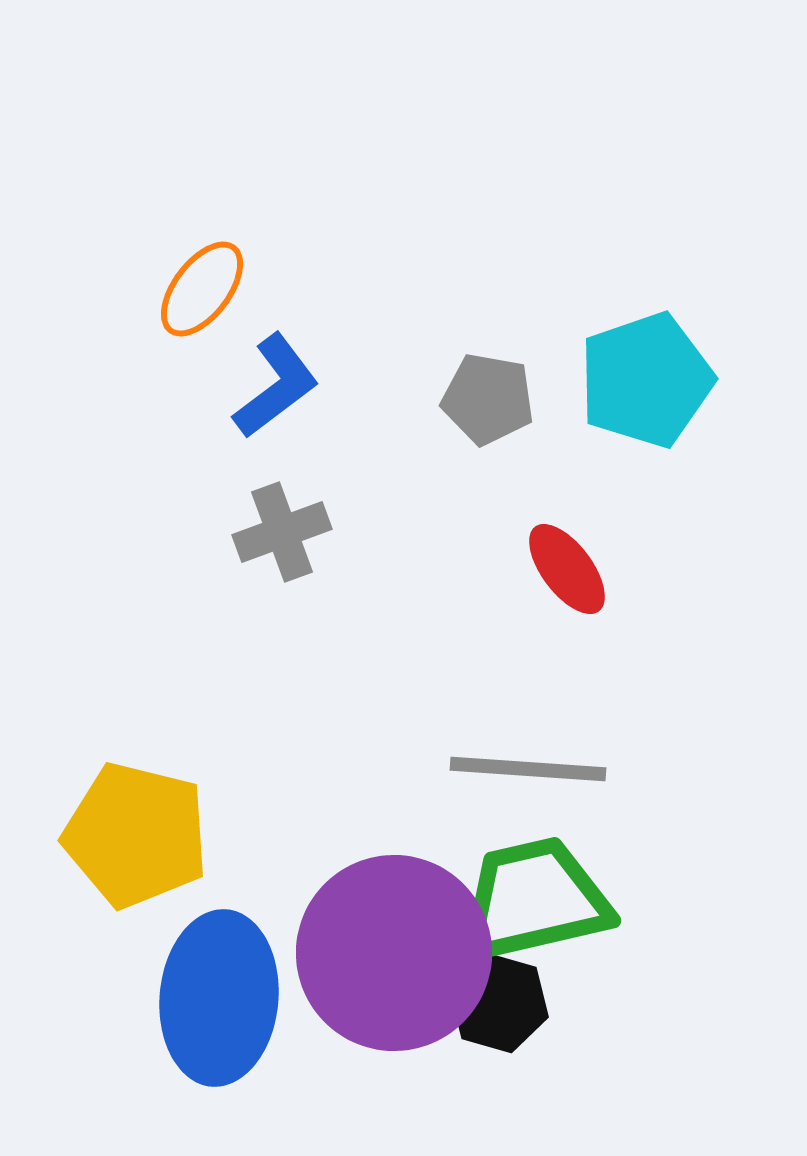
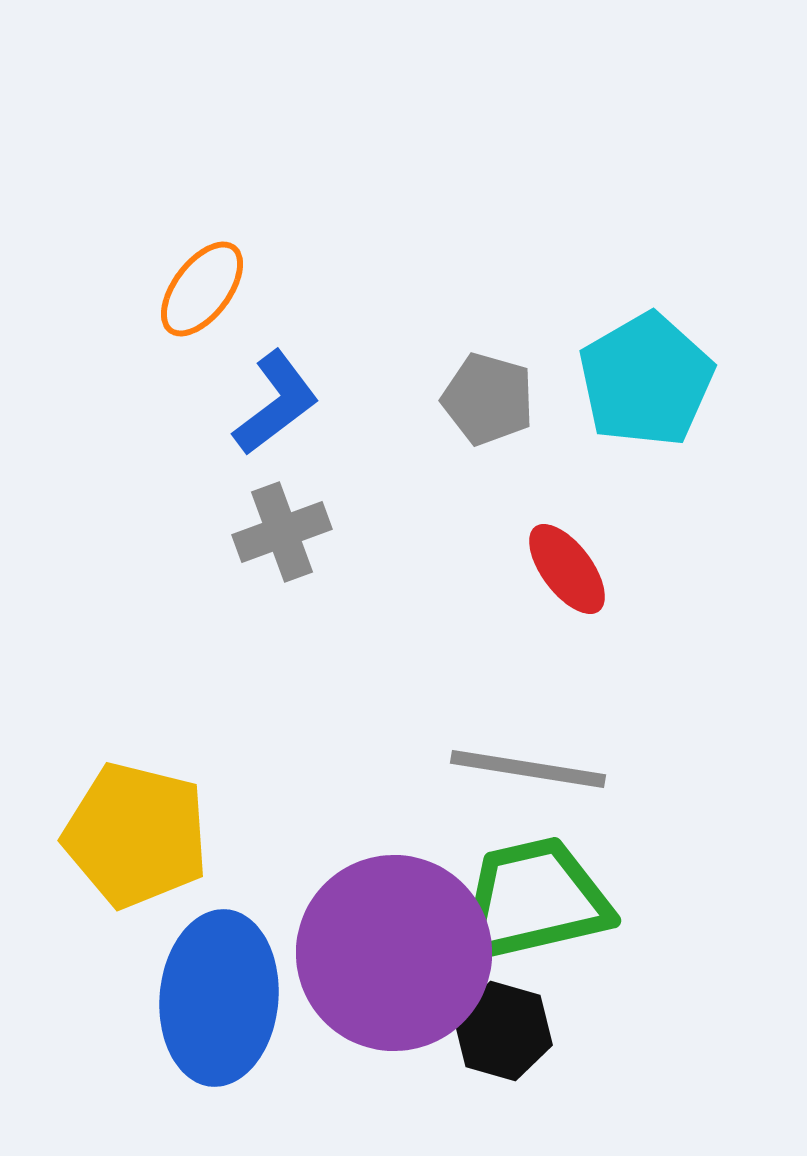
cyan pentagon: rotated 11 degrees counterclockwise
blue L-shape: moved 17 px down
gray pentagon: rotated 6 degrees clockwise
gray line: rotated 5 degrees clockwise
black hexagon: moved 4 px right, 28 px down
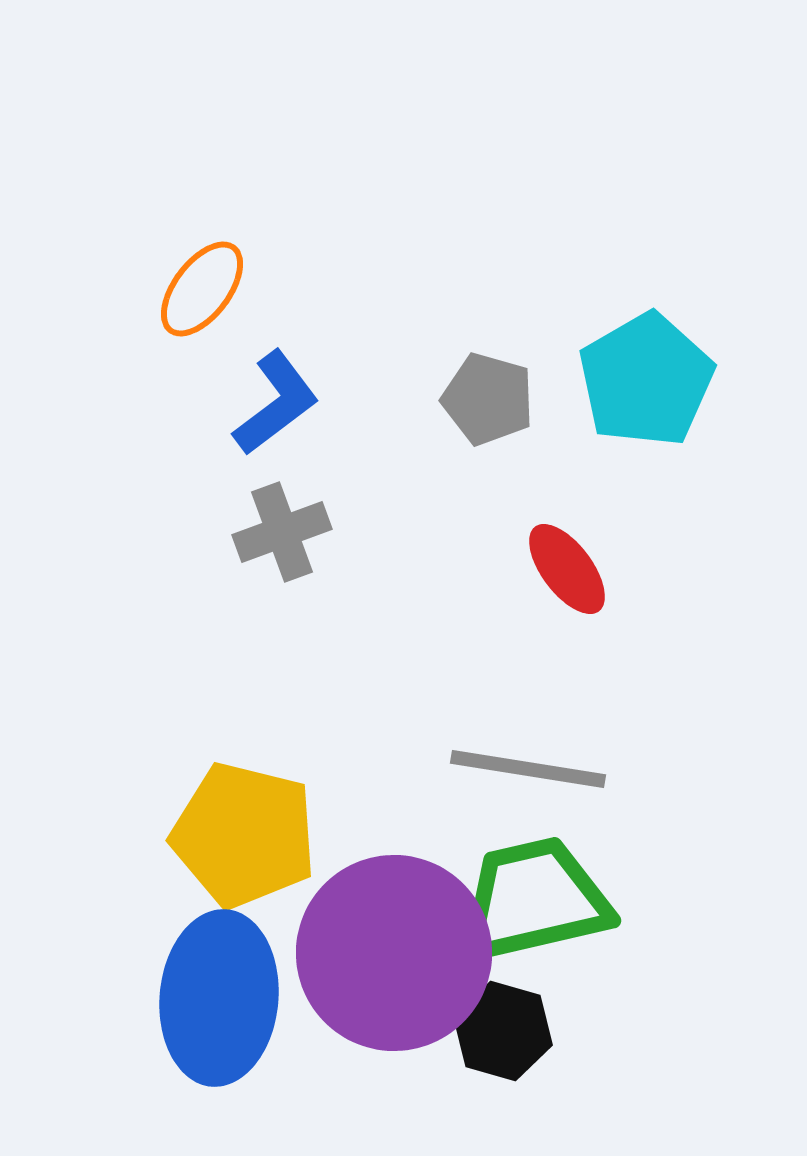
yellow pentagon: moved 108 px right
